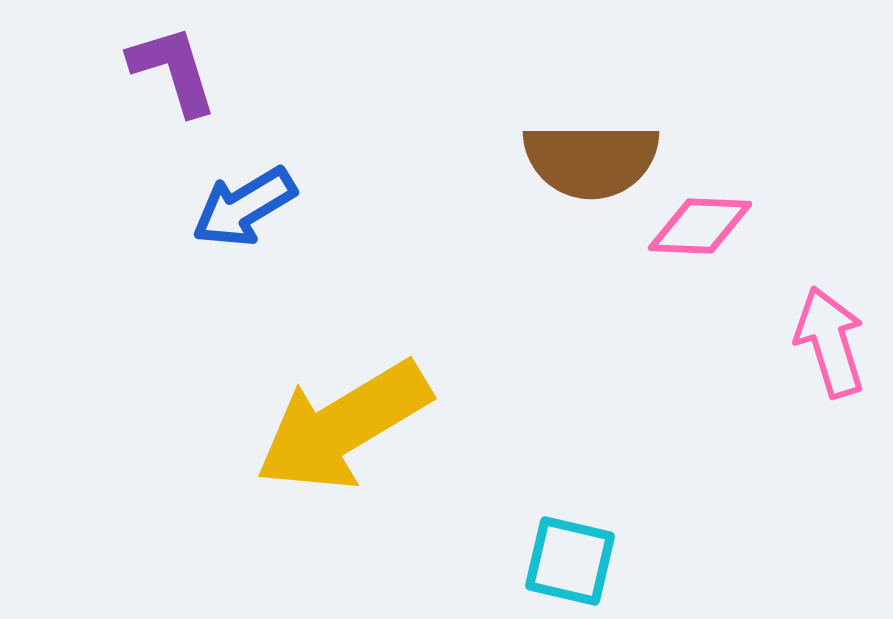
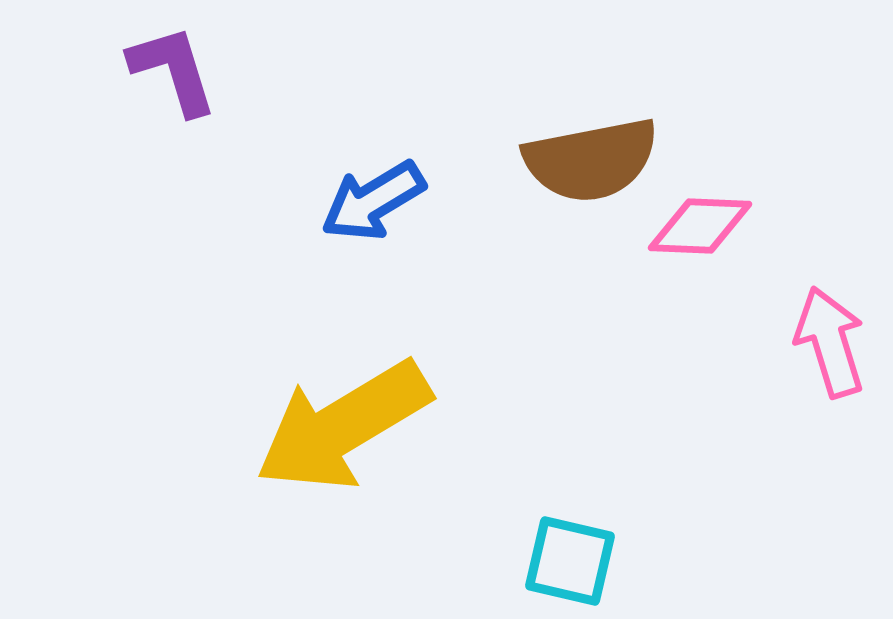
brown semicircle: rotated 11 degrees counterclockwise
blue arrow: moved 129 px right, 6 px up
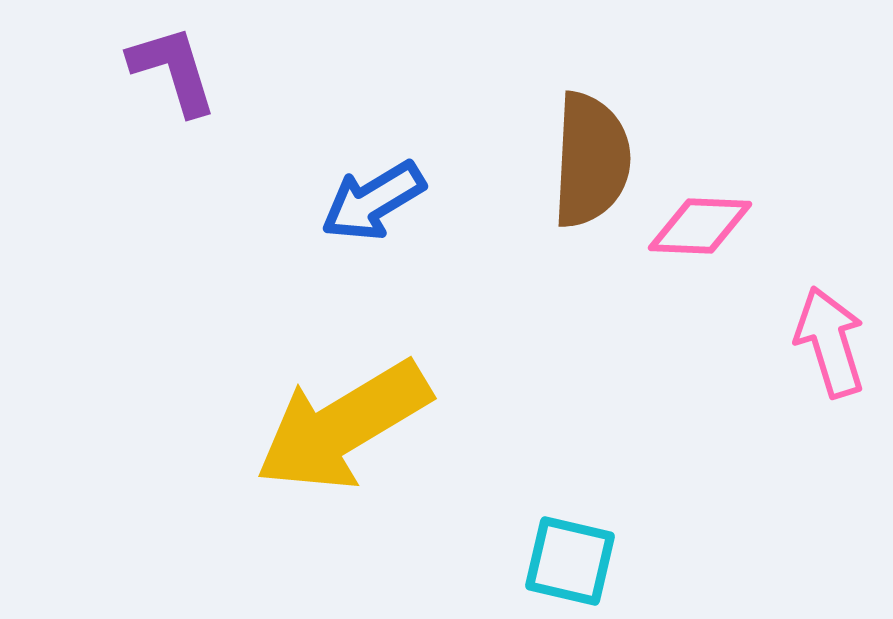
brown semicircle: rotated 76 degrees counterclockwise
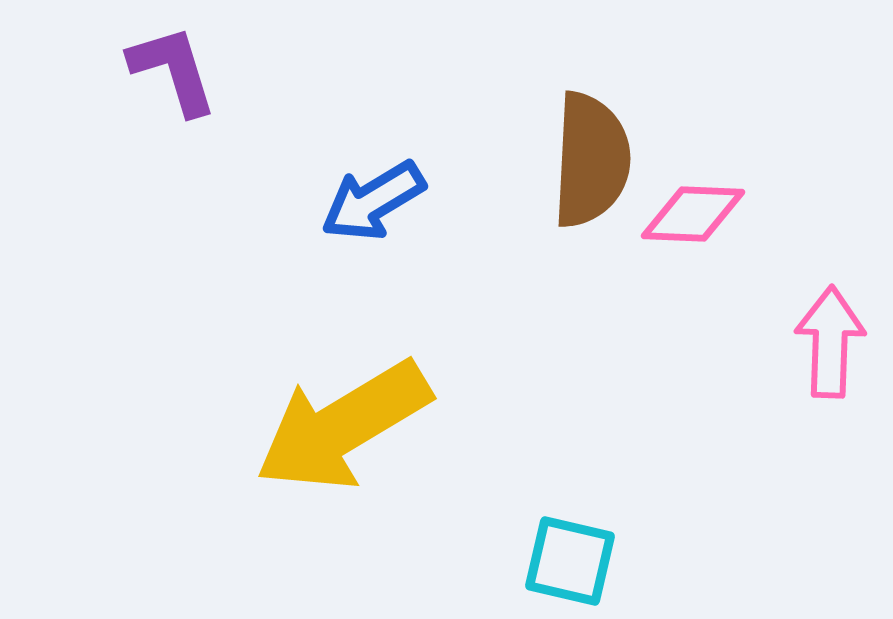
pink diamond: moved 7 px left, 12 px up
pink arrow: rotated 19 degrees clockwise
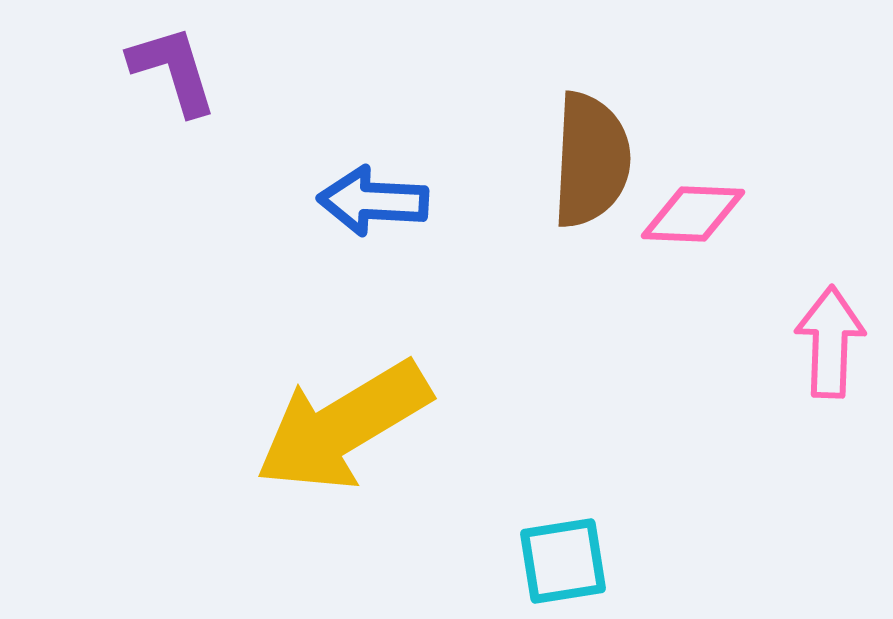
blue arrow: rotated 34 degrees clockwise
cyan square: moved 7 px left; rotated 22 degrees counterclockwise
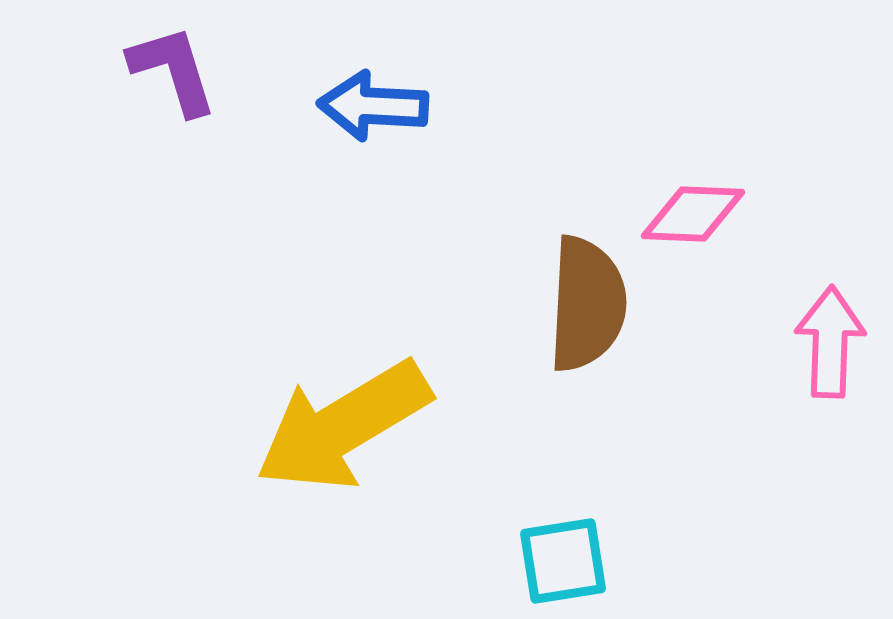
brown semicircle: moved 4 px left, 144 px down
blue arrow: moved 95 px up
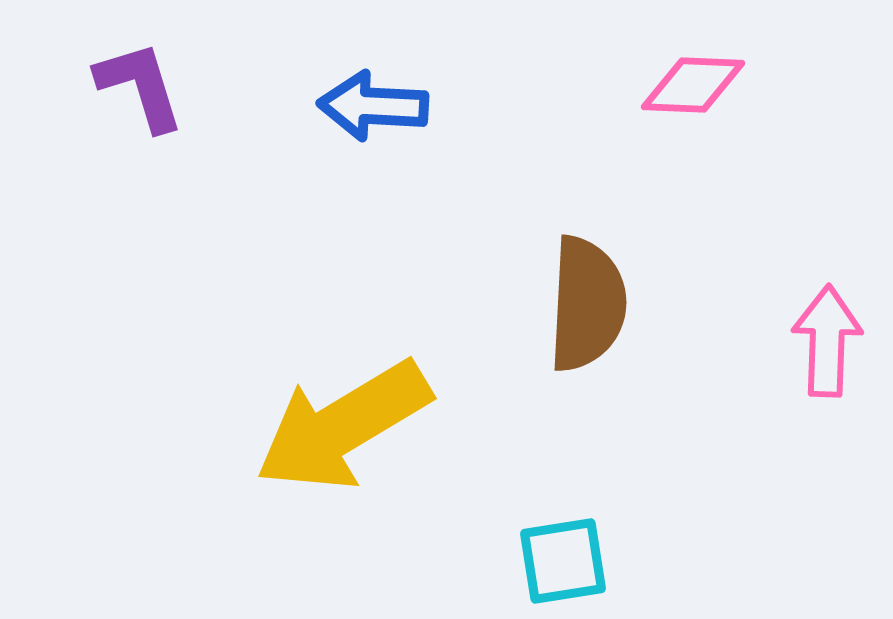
purple L-shape: moved 33 px left, 16 px down
pink diamond: moved 129 px up
pink arrow: moved 3 px left, 1 px up
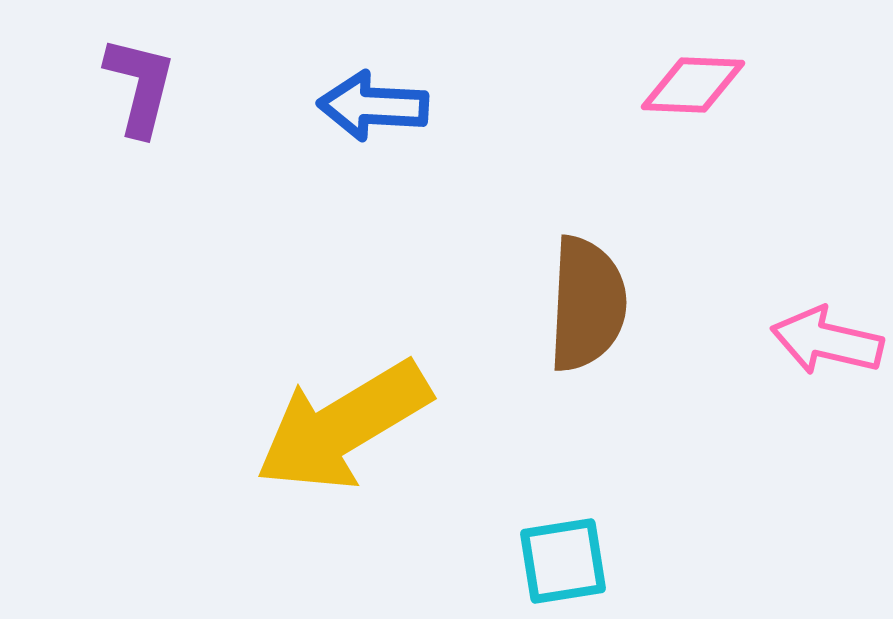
purple L-shape: rotated 31 degrees clockwise
pink arrow: rotated 79 degrees counterclockwise
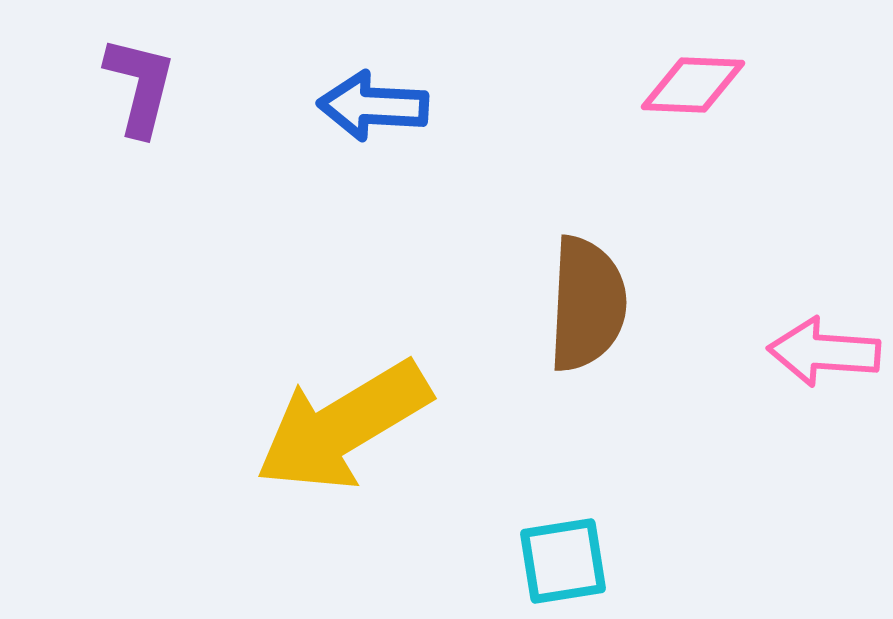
pink arrow: moved 3 px left, 11 px down; rotated 9 degrees counterclockwise
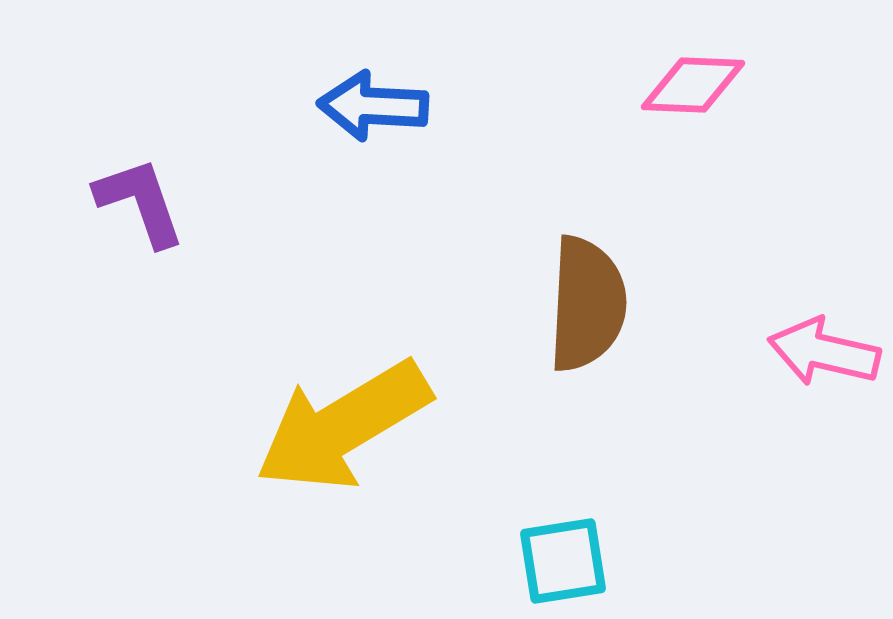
purple L-shape: moved 116 px down; rotated 33 degrees counterclockwise
pink arrow: rotated 9 degrees clockwise
